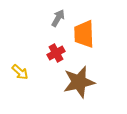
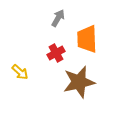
orange trapezoid: moved 3 px right, 5 px down
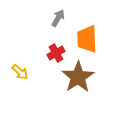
brown star: moved 1 px left, 5 px up; rotated 20 degrees counterclockwise
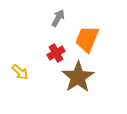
orange trapezoid: rotated 24 degrees clockwise
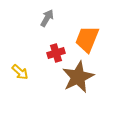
gray arrow: moved 11 px left
red cross: rotated 12 degrees clockwise
brown star: rotated 8 degrees clockwise
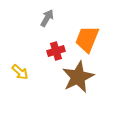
red cross: moved 2 px up
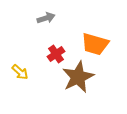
gray arrow: moved 1 px left; rotated 42 degrees clockwise
orange trapezoid: moved 8 px right, 5 px down; rotated 96 degrees counterclockwise
red cross: moved 3 px down; rotated 18 degrees counterclockwise
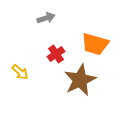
brown star: moved 2 px right, 3 px down
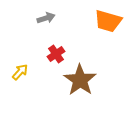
orange trapezoid: moved 13 px right, 23 px up
yellow arrow: rotated 90 degrees counterclockwise
brown star: rotated 12 degrees counterclockwise
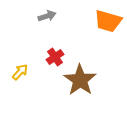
gray arrow: moved 1 px right, 2 px up
red cross: moved 1 px left, 3 px down
